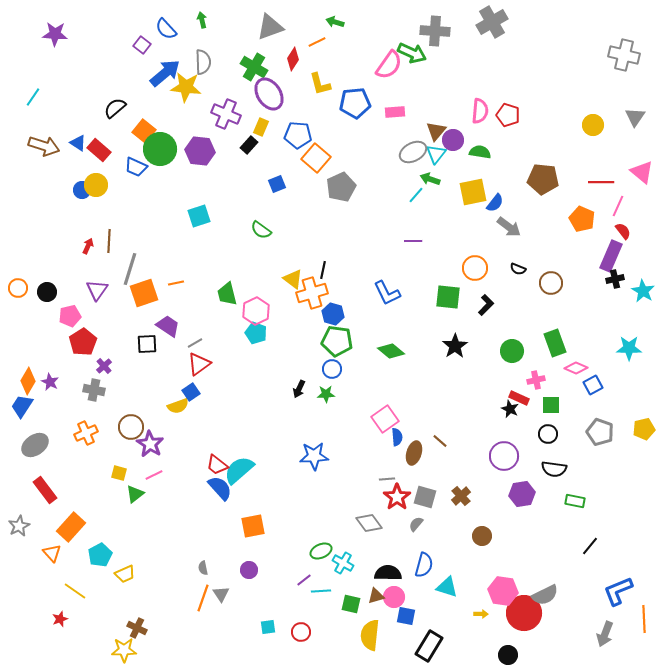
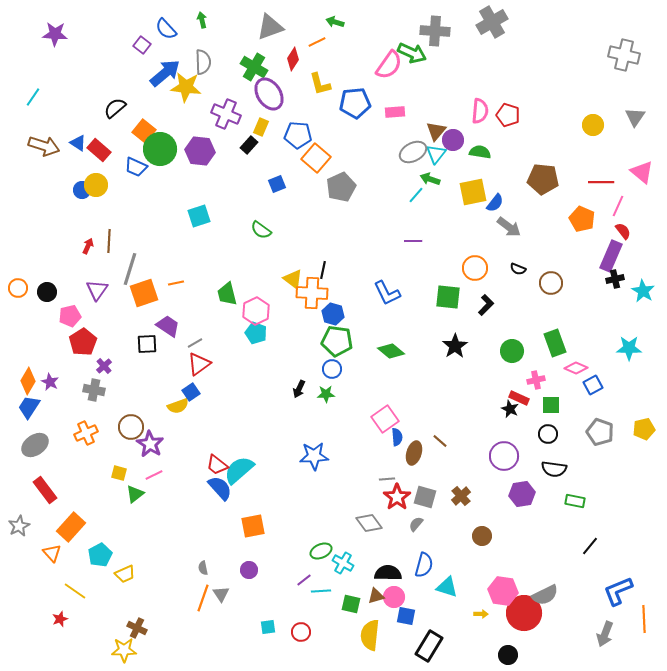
orange cross at (312, 293): rotated 20 degrees clockwise
blue trapezoid at (22, 406): moved 7 px right, 1 px down
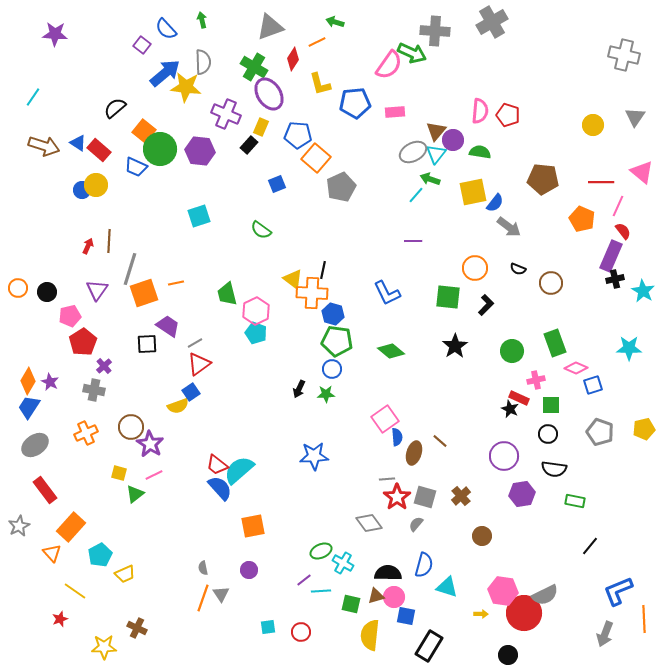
blue square at (593, 385): rotated 12 degrees clockwise
yellow star at (124, 650): moved 20 px left, 3 px up
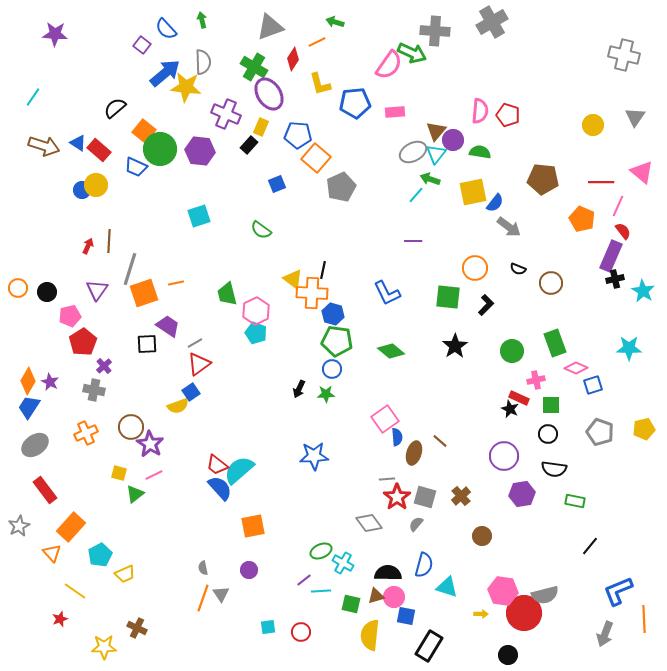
gray semicircle at (545, 595): rotated 12 degrees clockwise
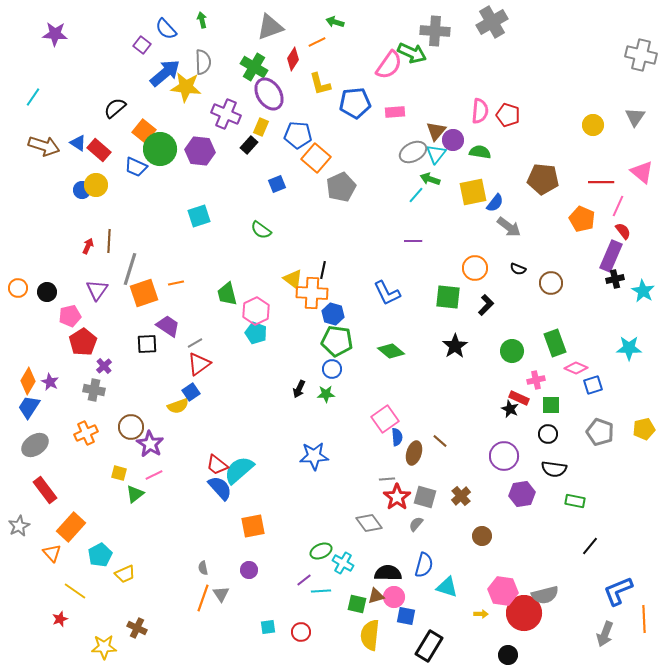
gray cross at (624, 55): moved 17 px right
green square at (351, 604): moved 6 px right
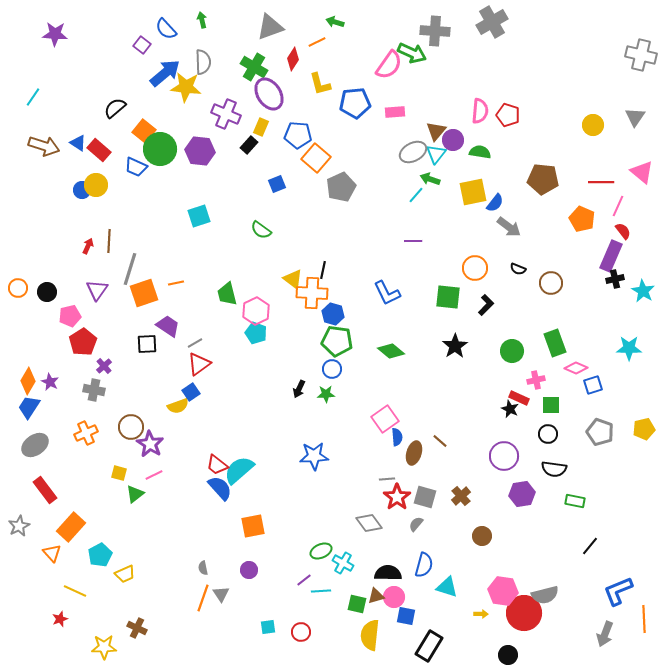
yellow line at (75, 591): rotated 10 degrees counterclockwise
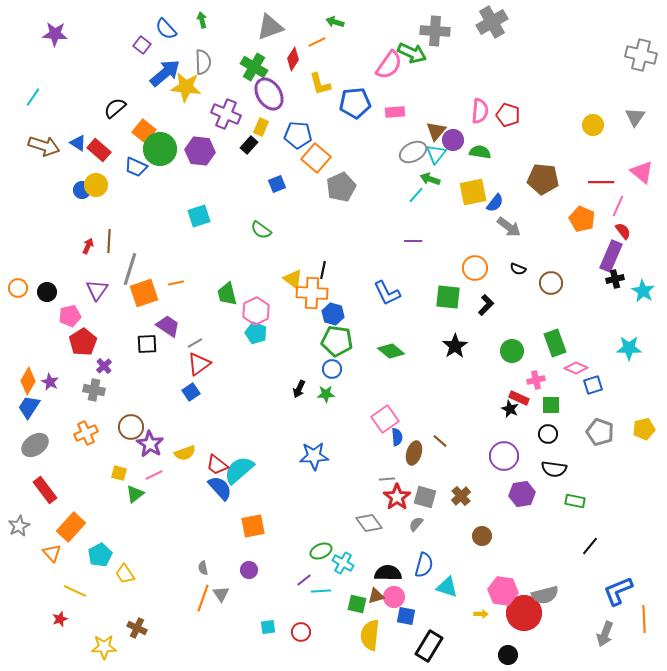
yellow semicircle at (178, 406): moved 7 px right, 47 px down
yellow trapezoid at (125, 574): rotated 80 degrees clockwise
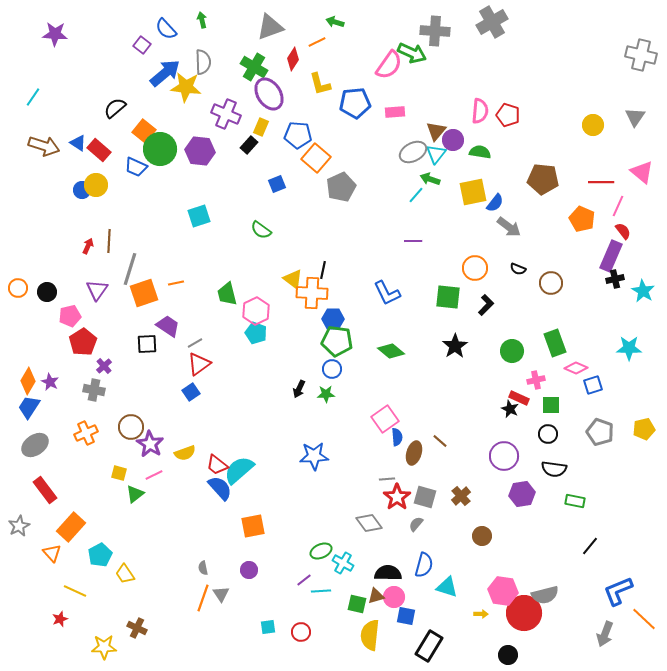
blue hexagon at (333, 314): moved 5 px down; rotated 15 degrees counterclockwise
orange line at (644, 619): rotated 44 degrees counterclockwise
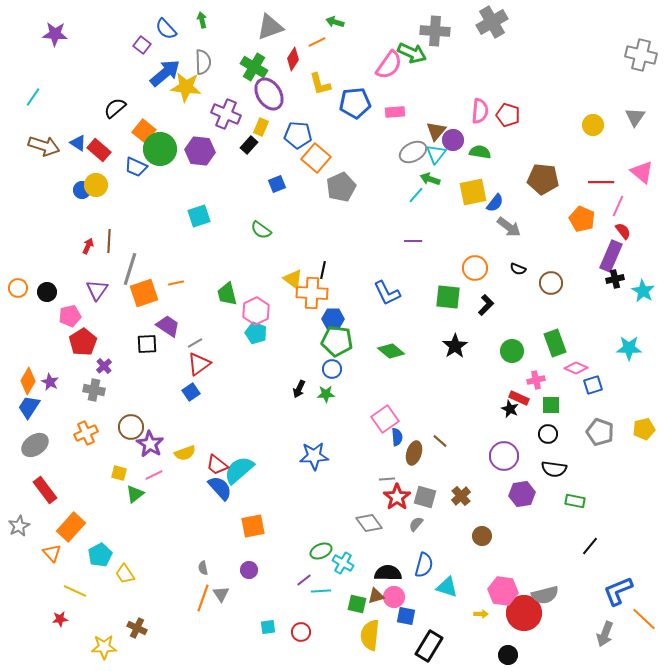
red star at (60, 619): rotated 14 degrees clockwise
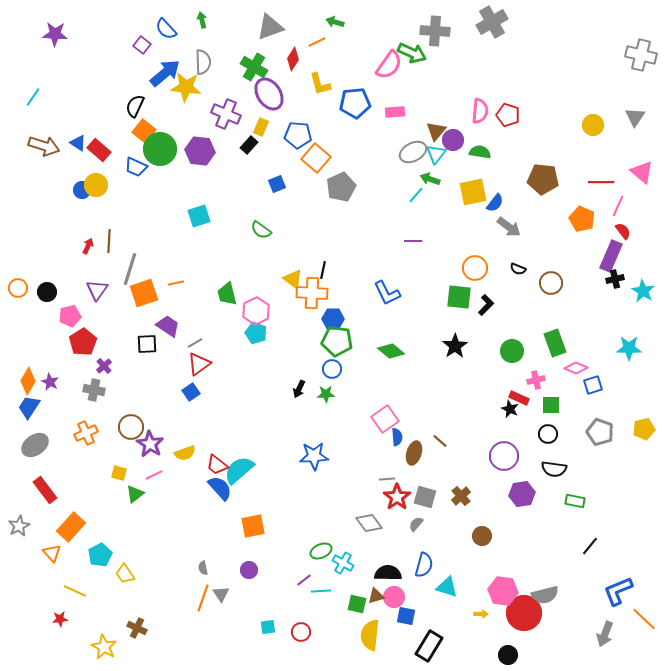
black semicircle at (115, 108): moved 20 px right, 2 px up; rotated 25 degrees counterclockwise
green square at (448, 297): moved 11 px right
yellow star at (104, 647): rotated 30 degrees clockwise
